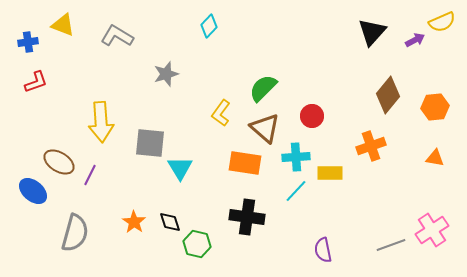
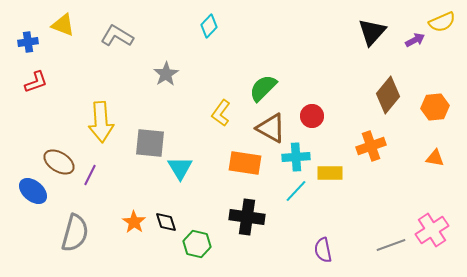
gray star: rotated 15 degrees counterclockwise
brown triangle: moved 6 px right; rotated 12 degrees counterclockwise
black diamond: moved 4 px left
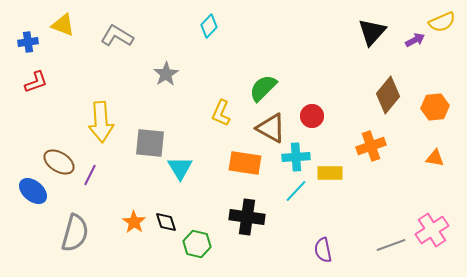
yellow L-shape: rotated 12 degrees counterclockwise
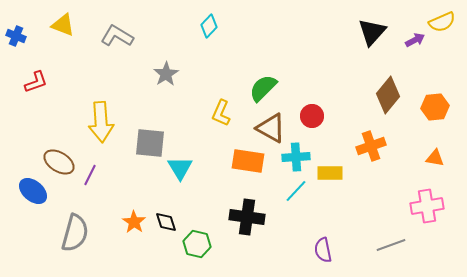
blue cross: moved 12 px left, 6 px up; rotated 30 degrees clockwise
orange rectangle: moved 3 px right, 2 px up
pink cross: moved 5 px left, 24 px up; rotated 24 degrees clockwise
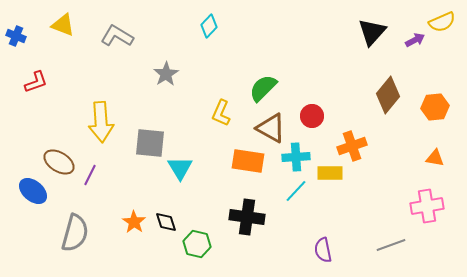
orange cross: moved 19 px left
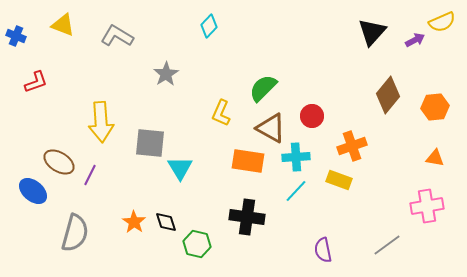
yellow rectangle: moved 9 px right, 7 px down; rotated 20 degrees clockwise
gray line: moved 4 px left; rotated 16 degrees counterclockwise
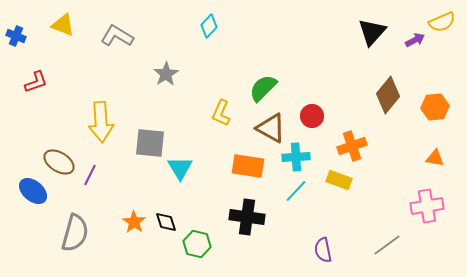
orange rectangle: moved 5 px down
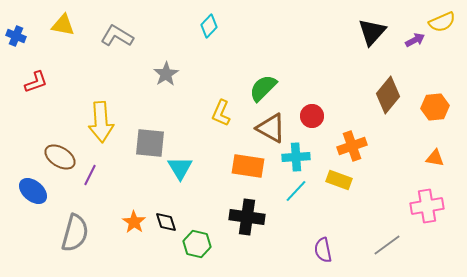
yellow triangle: rotated 10 degrees counterclockwise
brown ellipse: moved 1 px right, 5 px up
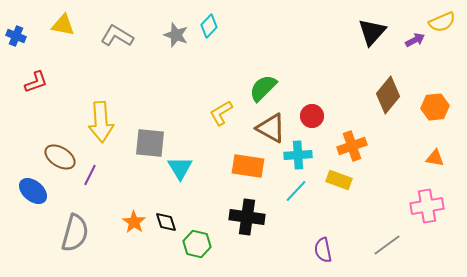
gray star: moved 10 px right, 39 px up; rotated 20 degrees counterclockwise
yellow L-shape: rotated 36 degrees clockwise
cyan cross: moved 2 px right, 2 px up
